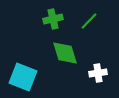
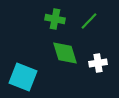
green cross: moved 2 px right; rotated 24 degrees clockwise
white cross: moved 10 px up
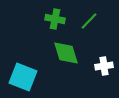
green diamond: moved 1 px right
white cross: moved 6 px right, 3 px down
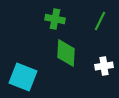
green line: moved 11 px right; rotated 18 degrees counterclockwise
green diamond: rotated 20 degrees clockwise
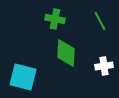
green line: rotated 54 degrees counterclockwise
cyan square: rotated 8 degrees counterclockwise
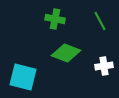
green diamond: rotated 72 degrees counterclockwise
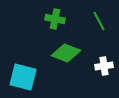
green line: moved 1 px left
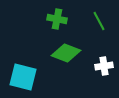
green cross: moved 2 px right
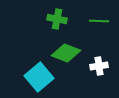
green line: rotated 60 degrees counterclockwise
white cross: moved 5 px left
cyan square: moved 16 px right; rotated 36 degrees clockwise
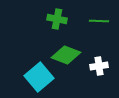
green diamond: moved 2 px down
